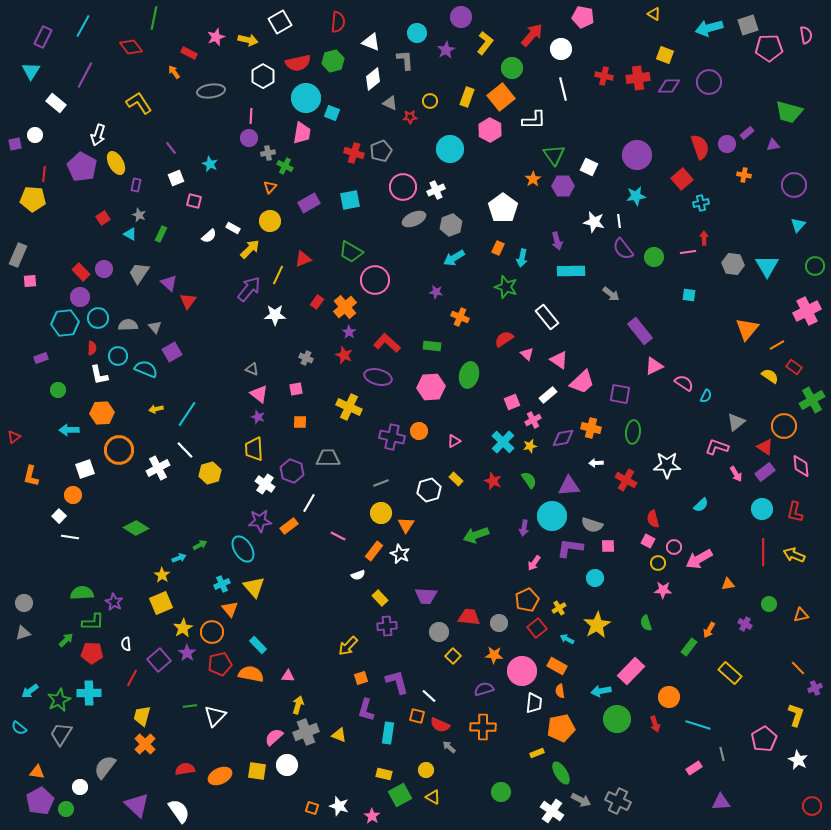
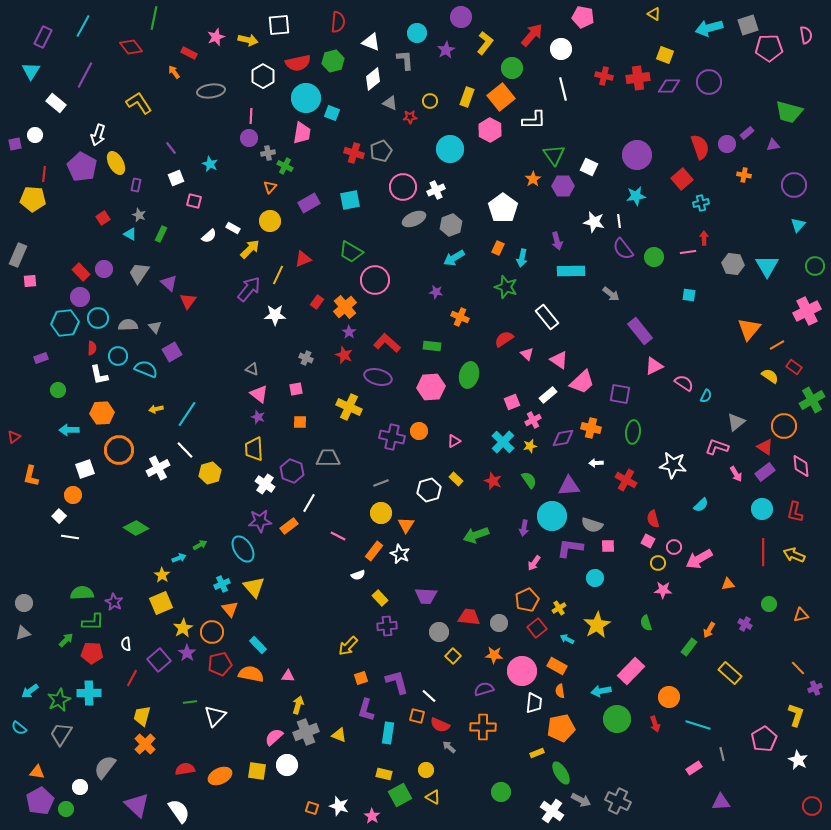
white square at (280, 22): moved 1 px left, 3 px down; rotated 25 degrees clockwise
orange triangle at (747, 329): moved 2 px right
white star at (667, 465): moved 6 px right; rotated 8 degrees clockwise
green line at (190, 706): moved 4 px up
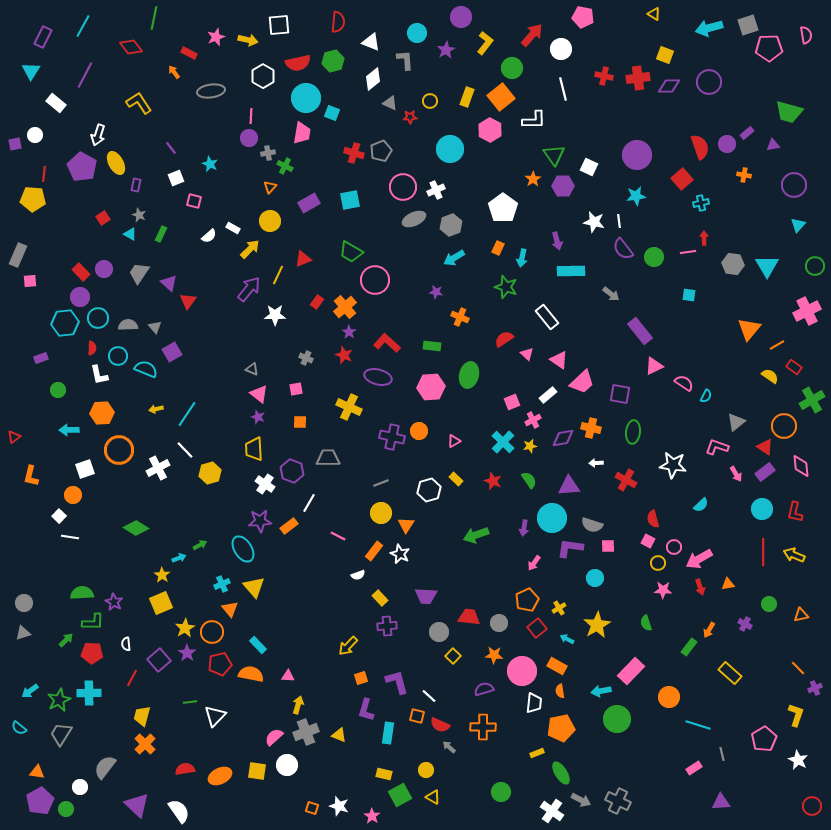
cyan circle at (552, 516): moved 2 px down
yellow star at (183, 628): moved 2 px right
red arrow at (655, 724): moved 45 px right, 137 px up
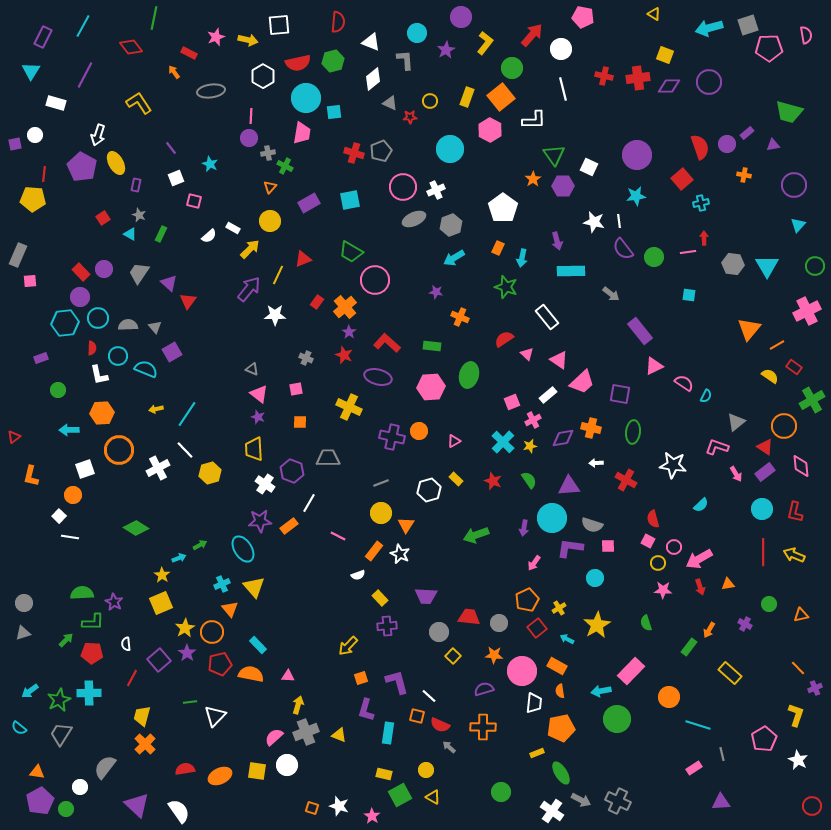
white rectangle at (56, 103): rotated 24 degrees counterclockwise
cyan square at (332, 113): moved 2 px right, 1 px up; rotated 28 degrees counterclockwise
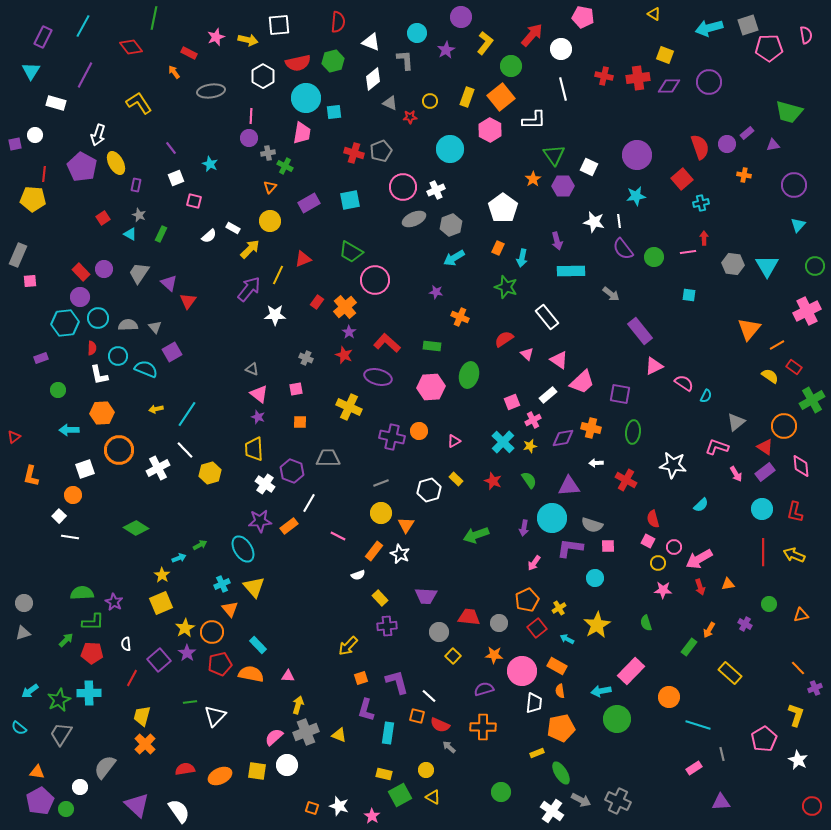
green circle at (512, 68): moved 1 px left, 2 px up
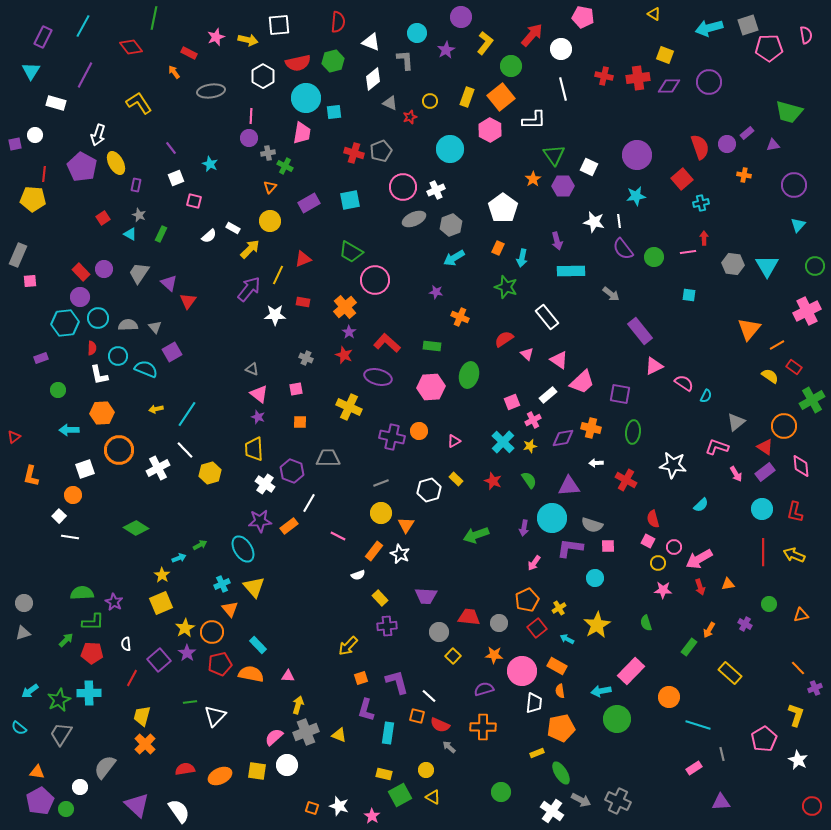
red star at (410, 117): rotated 16 degrees counterclockwise
red rectangle at (317, 302): moved 14 px left; rotated 64 degrees clockwise
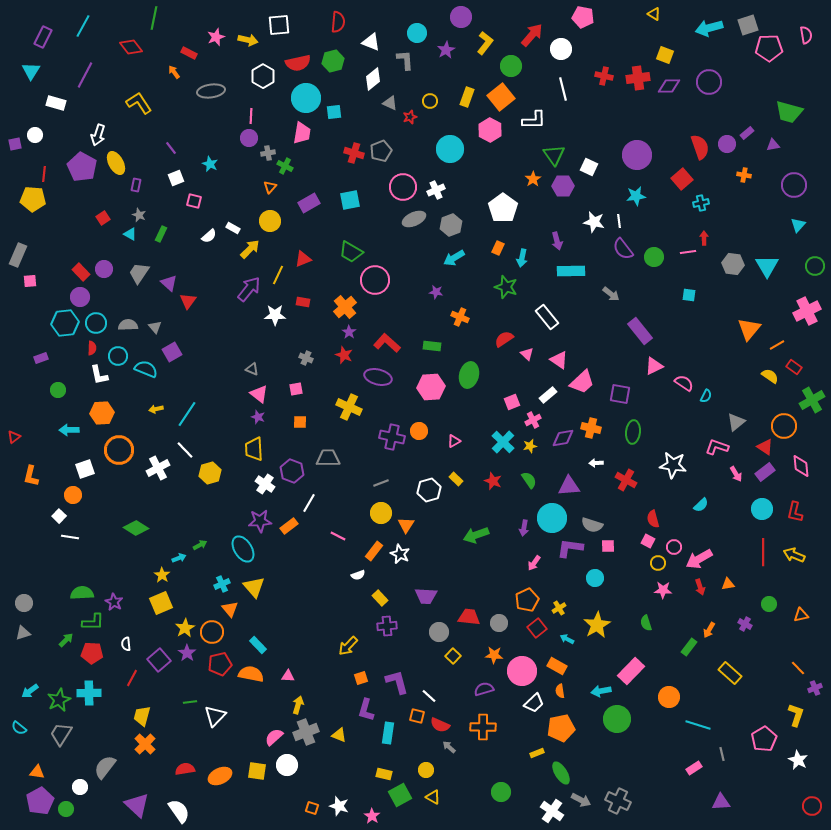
cyan circle at (98, 318): moved 2 px left, 5 px down
white trapezoid at (534, 703): rotated 40 degrees clockwise
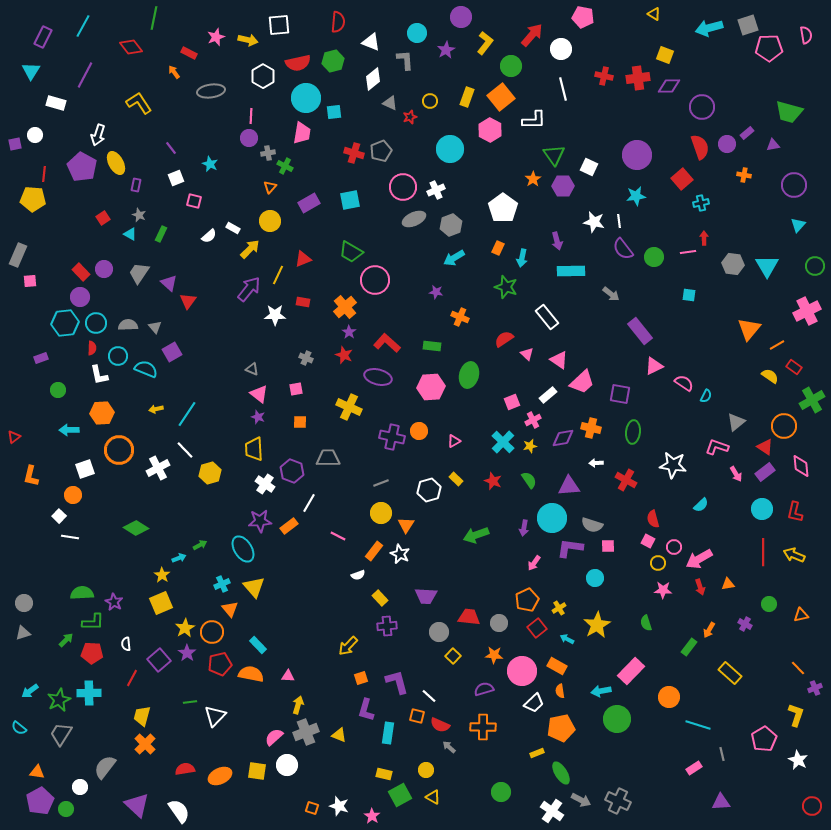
purple circle at (709, 82): moved 7 px left, 25 px down
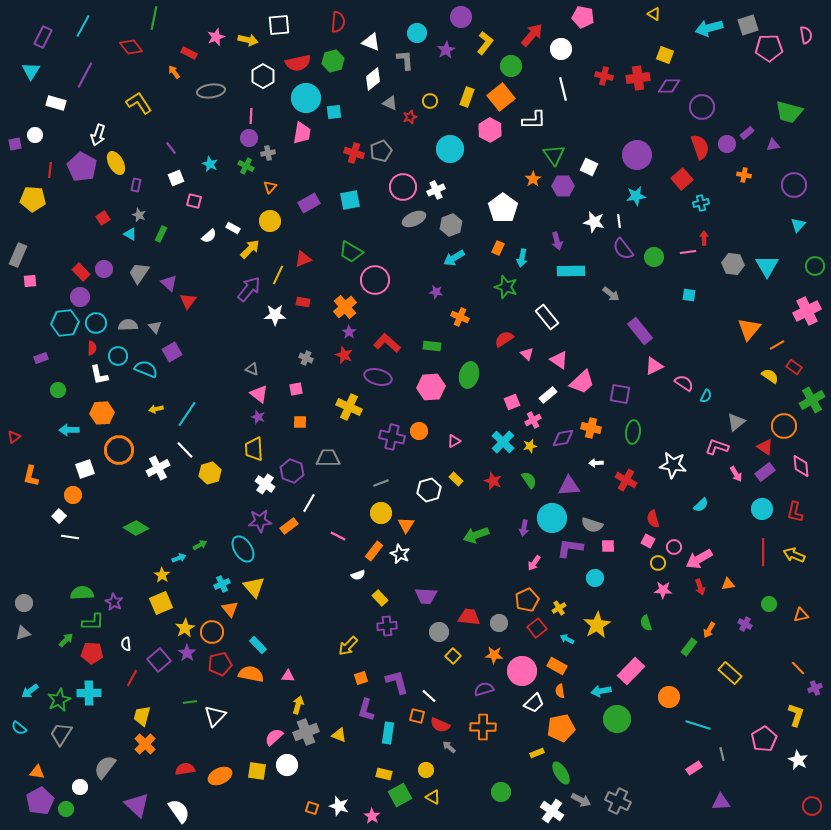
green cross at (285, 166): moved 39 px left
red line at (44, 174): moved 6 px right, 4 px up
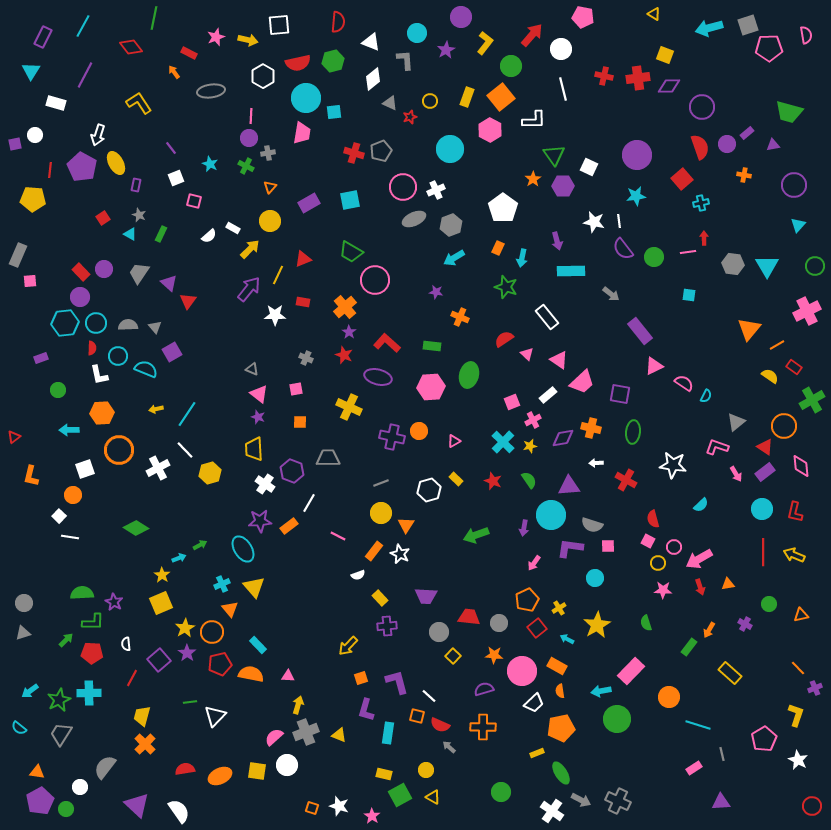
cyan circle at (552, 518): moved 1 px left, 3 px up
